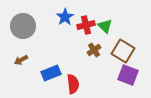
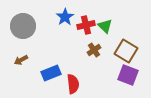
brown square: moved 3 px right
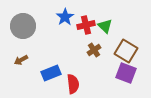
purple square: moved 2 px left, 2 px up
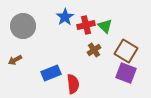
brown arrow: moved 6 px left
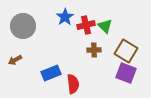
brown cross: rotated 32 degrees clockwise
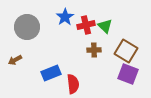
gray circle: moved 4 px right, 1 px down
purple square: moved 2 px right, 1 px down
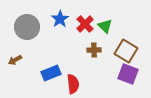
blue star: moved 5 px left, 2 px down
red cross: moved 1 px left, 1 px up; rotated 30 degrees counterclockwise
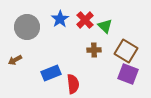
red cross: moved 4 px up
